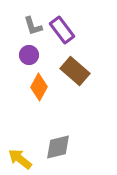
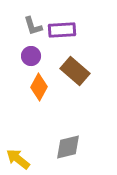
purple rectangle: rotated 56 degrees counterclockwise
purple circle: moved 2 px right, 1 px down
gray diamond: moved 10 px right
yellow arrow: moved 2 px left
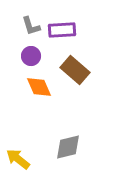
gray L-shape: moved 2 px left
brown rectangle: moved 1 px up
orange diamond: rotated 52 degrees counterclockwise
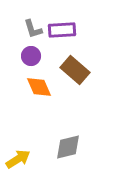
gray L-shape: moved 2 px right, 3 px down
yellow arrow: rotated 110 degrees clockwise
